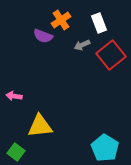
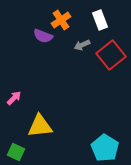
white rectangle: moved 1 px right, 3 px up
pink arrow: moved 2 px down; rotated 126 degrees clockwise
green square: rotated 12 degrees counterclockwise
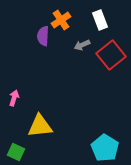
purple semicircle: rotated 72 degrees clockwise
pink arrow: rotated 28 degrees counterclockwise
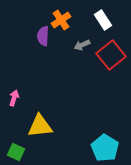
white rectangle: moved 3 px right; rotated 12 degrees counterclockwise
